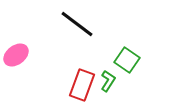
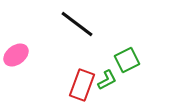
green square: rotated 30 degrees clockwise
green L-shape: moved 1 px left, 1 px up; rotated 30 degrees clockwise
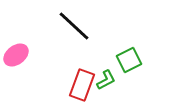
black line: moved 3 px left, 2 px down; rotated 6 degrees clockwise
green square: moved 2 px right
green L-shape: moved 1 px left
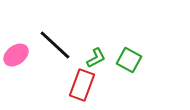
black line: moved 19 px left, 19 px down
green square: rotated 35 degrees counterclockwise
green L-shape: moved 10 px left, 22 px up
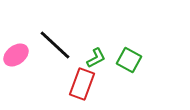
red rectangle: moved 1 px up
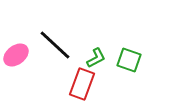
green square: rotated 10 degrees counterclockwise
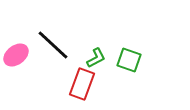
black line: moved 2 px left
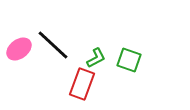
pink ellipse: moved 3 px right, 6 px up
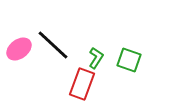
green L-shape: rotated 30 degrees counterclockwise
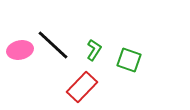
pink ellipse: moved 1 px right, 1 px down; rotated 25 degrees clockwise
green L-shape: moved 2 px left, 8 px up
red rectangle: moved 3 px down; rotated 24 degrees clockwise
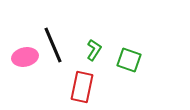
black line: rotated 24 degrees clockwise
pink ellipse: moved 5 px right, 7 px down
red rectangle: rotated 32 degrees counterclockwise
